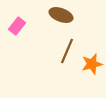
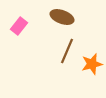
brown ellipse: moved 1 px right, 2 px down
pink rectangle: moved 2 px right
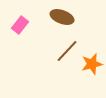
pink rectangle: moved 1 px right, 1 px up
brown line: rotated 20 degrees clockwise
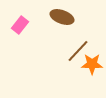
brown line: moved 11 px right
orange star: rotated 15 degrees clockwise
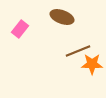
pink rectangle: moved 4 px down
brown line: rotated 25 degrees clockwise
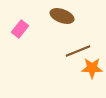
brown ellipse: moved 1 px up
orange star: moved 4 px down
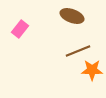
brown ellipse: moved 10 px right
orange star: moved 2 px down
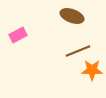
pink rectangle: moved 2 px left, 6 px down; rotated 24 degrees clockwise
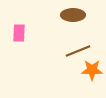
brown ellipse: moved 1 px right, 1 px up; rotated 20 degrees counterclockwise
pink rectangle: moved 1 px right, 2 px up; rotated 60 degrees counterclockwise
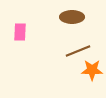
brown ellipse: moved 1 px left, 2 px down
pink rectangle: moved 1 px right, 1 px up
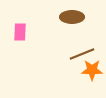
brown line: moved 4 px right, 3 px down
